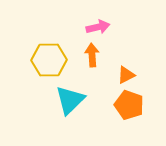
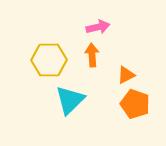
orange pentagon: moved 6 px right, 1 px up
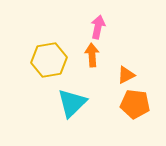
pink arrow: rotated 65 degrees counterclockwise
yellow hexagon: rotated 8 degrees counterclockwise
cyan triangle: moved 2 px right, 3 px down
orange pentagon: rotated 12 degrees counterclockwise
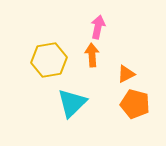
orange triangle: moved 1 px up
orange pentagon: rotated 8 degrees clockwise
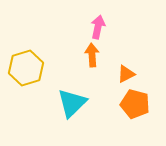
yellow hexagon: moved 23 px left, 8 px down; rotated 8 degrees counterclockwise
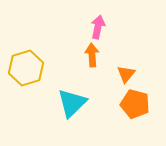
orange triangle: rotated 24 degrees counterclockwise
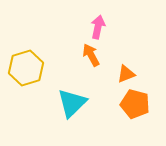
orange arrow: moved 1 px left; rotated 25 degrees counterclockwise
orange triangle: rotated 30 degrees clockwise
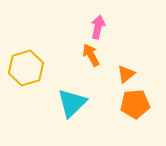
orange triangle: rotated 18 degrees counterclockwise
orange pentagon: rotated 20 degrees counterclockwise
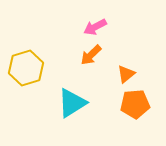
pink arrow: moved 3 px left; rotated 130 degrees counterclockwise
orange arrow: rotated 105 degrees counterclockwise
cyan triangle: rotated 12 degrees clockwise
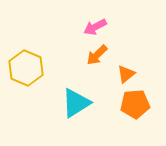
orange arrow: moved 6 px right
yellow hexagon: rotated 20 degrees counterclockwise
cyan triangle: moved 4 px right
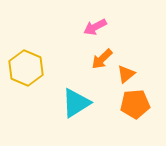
orange arrow: moved 5 px right, 4 px down
